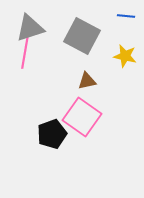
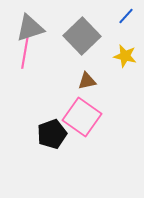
blue line: rotated 54 degrees counterclockwise
gray square: rotated 18 degrees clockwise
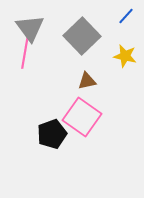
gray triangle: rotated 48 degrees counterclockwise
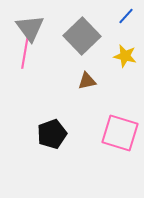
pink square: moved 38 px right, 16 px down; rotated 18 degrees counterclockwise
